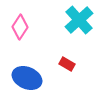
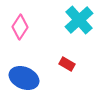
blue ellipse: moved 3 px left
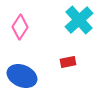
red rectangle: moved 1 px right, 2 px up; rotated 42 degrees counterclockwise
blue ellipse: moved 2 px left, 2 px up
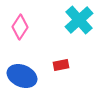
red rectangle: moved 7 px left, 3 px down
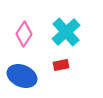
cyan cross: moved 13 px left, 12 px down
pink diamond: moved 4 px right, 7 px down
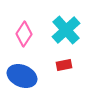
cyan cross: moved 2 px up
red rectangle: moved 3 px right
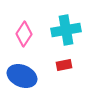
cyan cross: rotated 32 degrees clockwise
